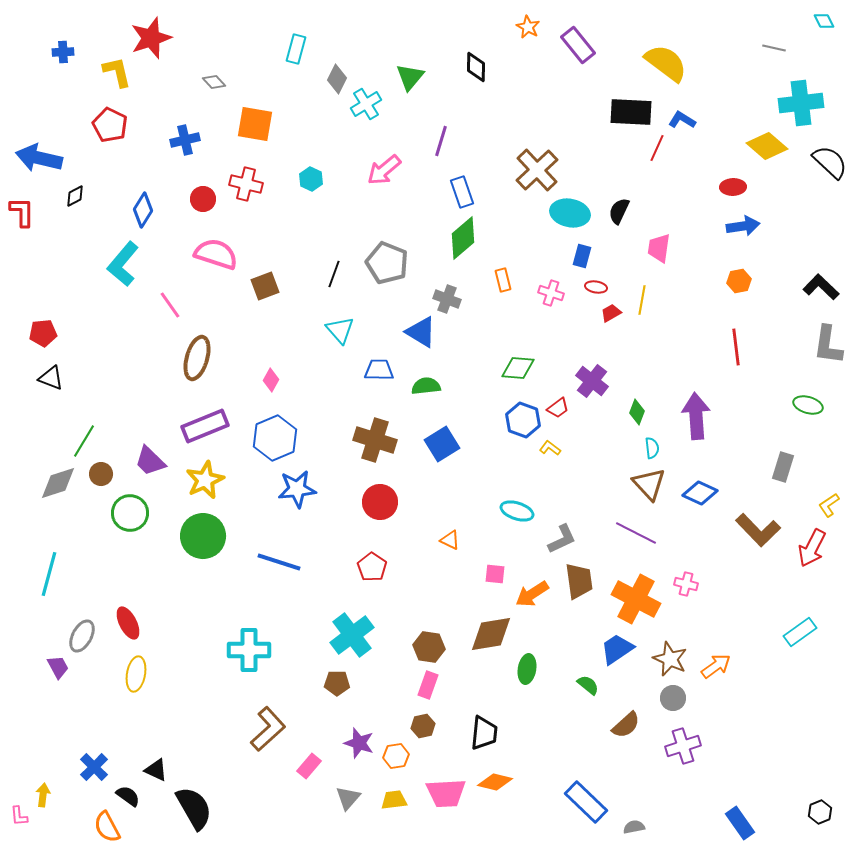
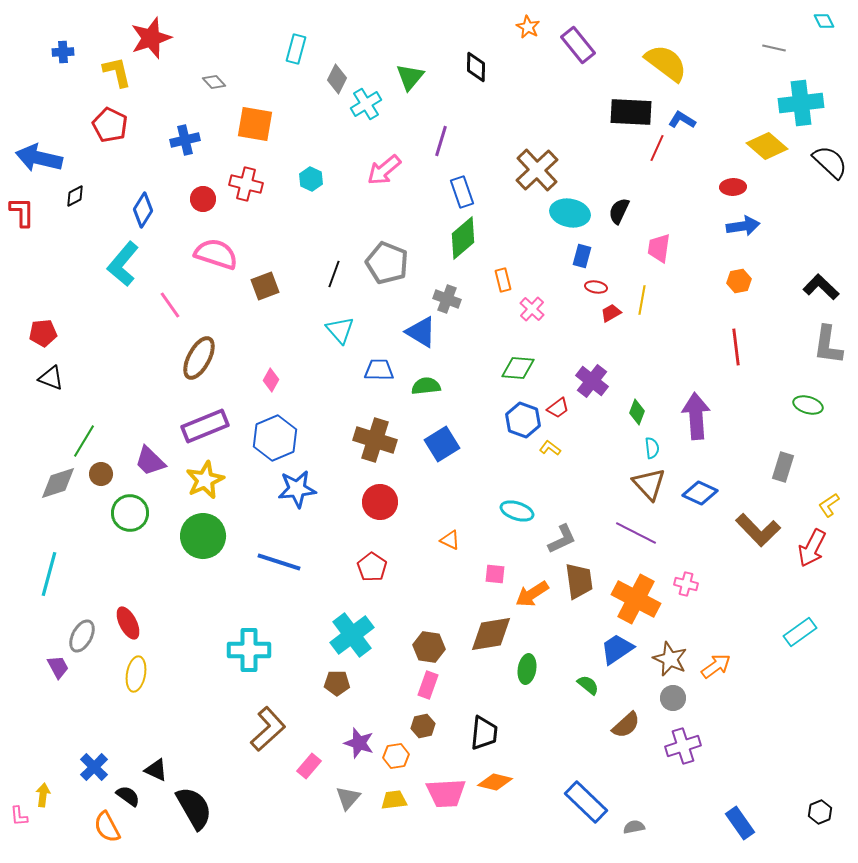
pink cross at (551, 293): moved 19 px left, 16 px down; rotated 25 degrees clockwise
brown ellipse at (197, 358): moved 2 px right; rotated 12 degrees clockwise
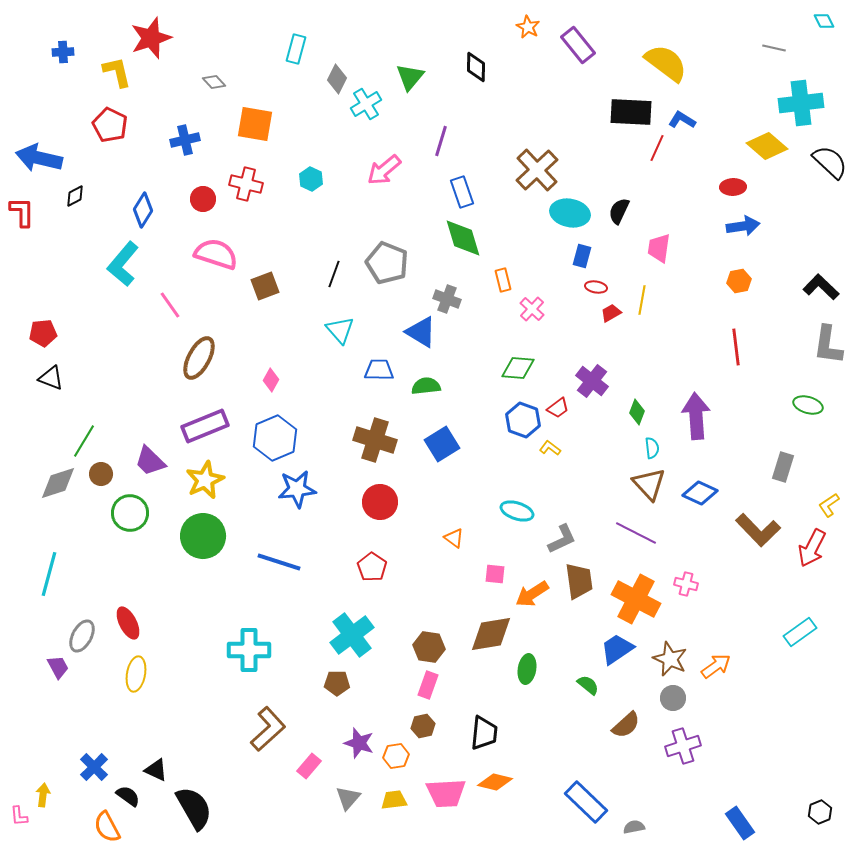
green diamond at (463, 238): rotated 66 degrees counterclockwise
orange triangle at (450, 540): moved 4 px right, 2 px up; rotated 10 degrees clockwise
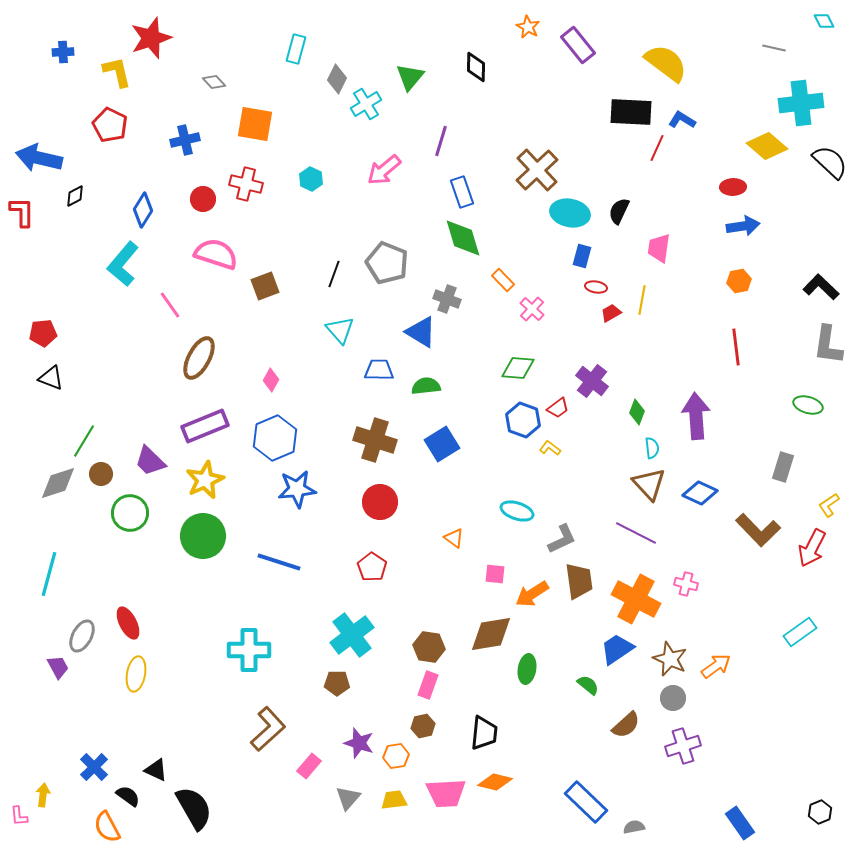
orange rectangle at (503, 280): rotated 30 degrees counterclockwise
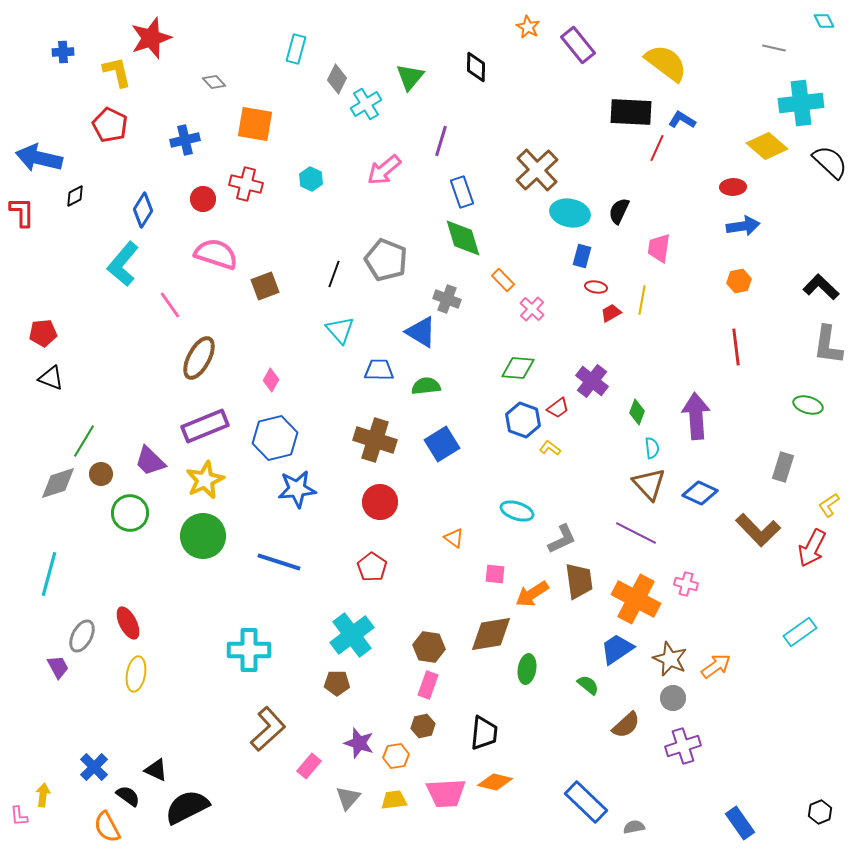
gray pentagon at (387, 263): moved 1 px left, 3 px up
blue hexagon at (275, 438): rotated 9 degrees clockwise
black semicircle at (194, 808): moved 7 px left, 1 px up; rotated 87 degrees counterclockwise
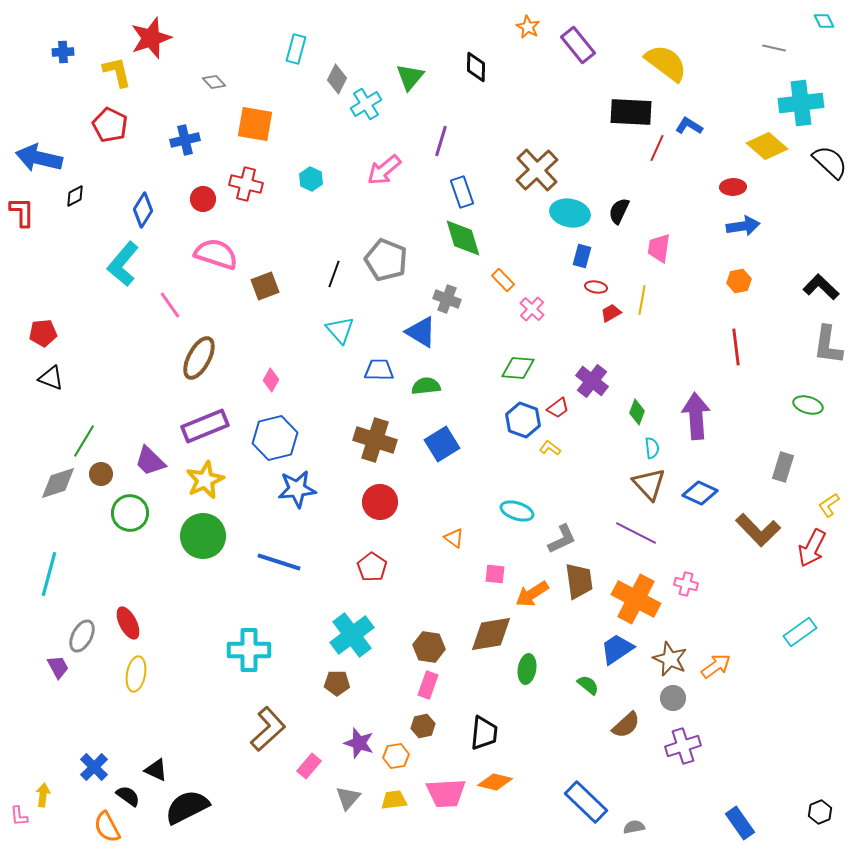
blue L-shape at (682, 120): moved 7 px right, 6 px down
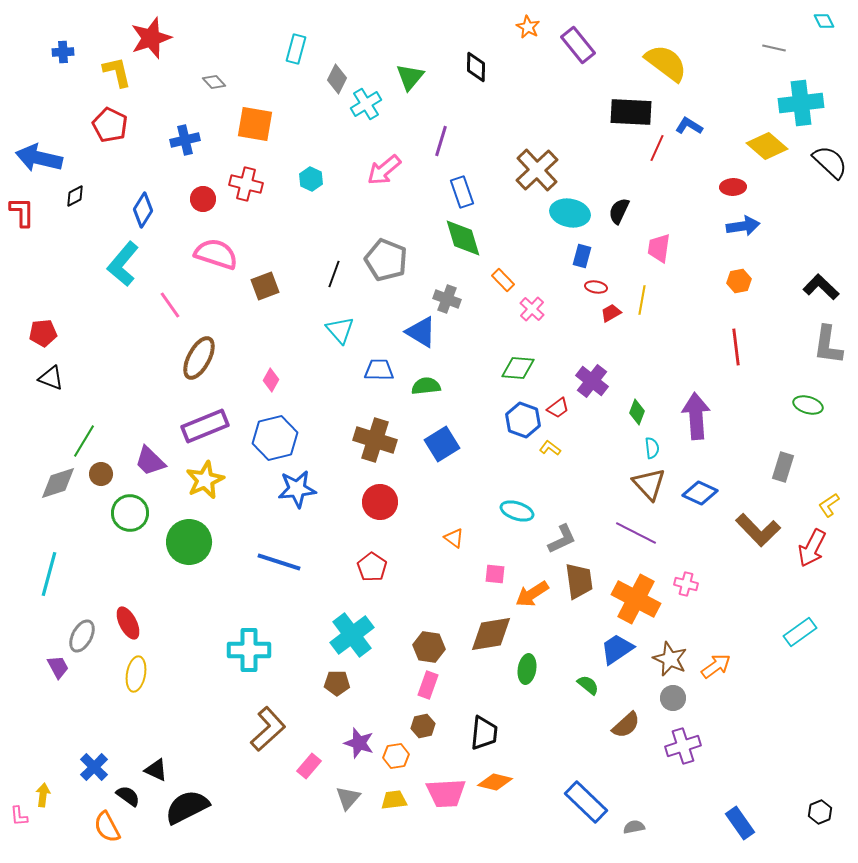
green circle at (203, 536): moved 14 px left, 6 px down
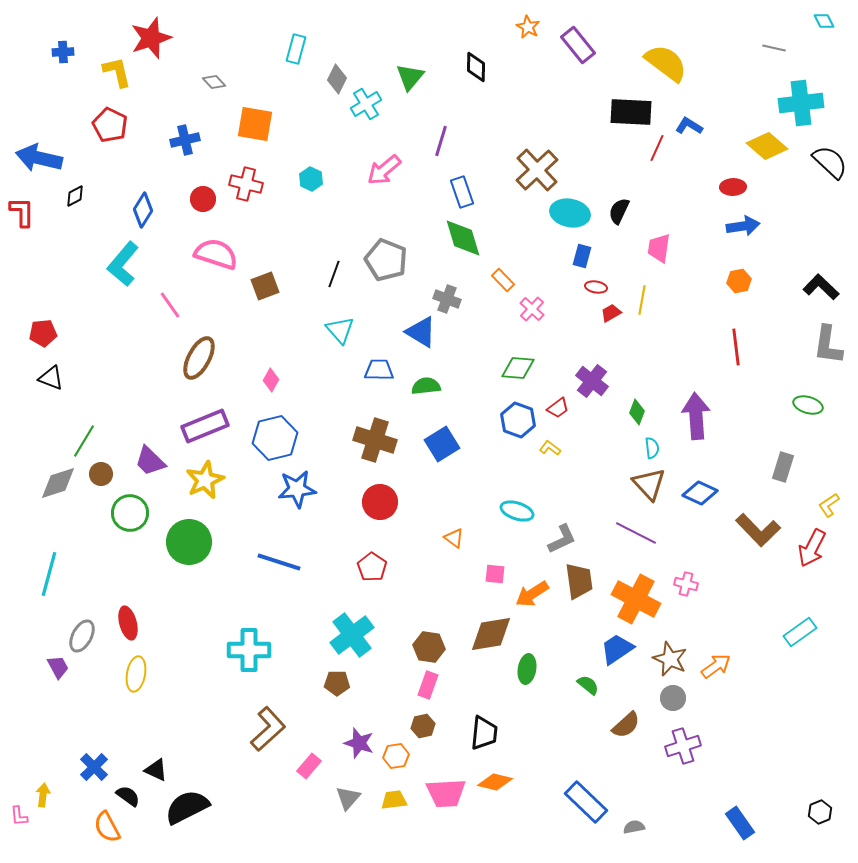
blue hexagon at (523, 420): moved 5 px left
red ellipse at (128, 623): rotated 12 degrees clockwise
